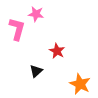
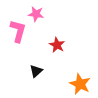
pink L-shape: moved 1 px right, 2 px down
red star: moved 6 px up
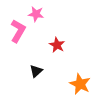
pink L-shape: rotated 15 degrees clockwise
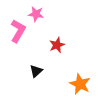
red star: rotated 21 degrees clockwise
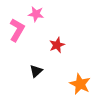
pink L-shape: moved 1 px left, 1 px up
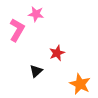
red star: moved 8 px down
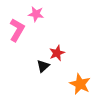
black triangle: moved 7 px right, 5 px up
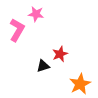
red star: moved 3 px right, 1 px down
black triangle: rotated 24 degrees clockwise
orange star: rotated 20 degrees clockwise
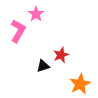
pink star: rotated 28 degrees clockwise
pink L-shape: moved 1 px right, 1 px down
red star: moved 1 px right, 1 px down
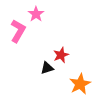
black triangle: moved 4 px right, 2 px down
